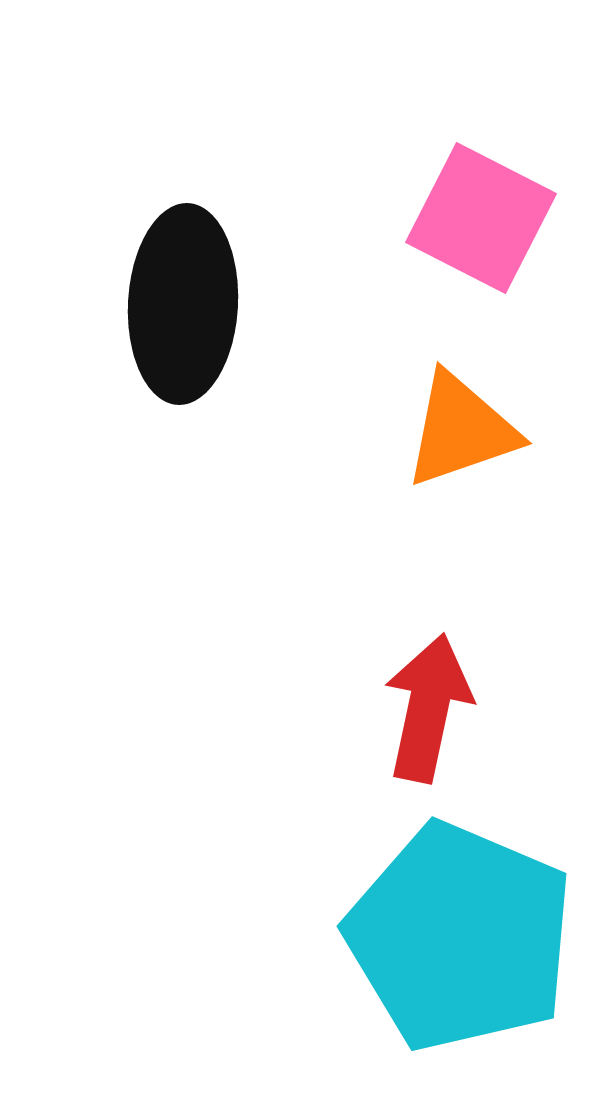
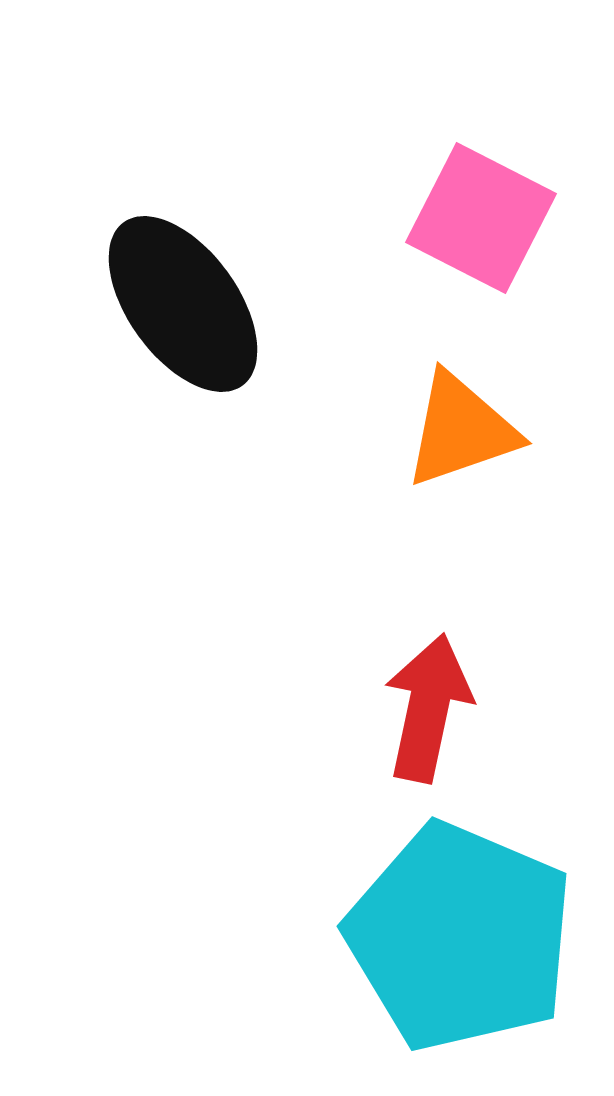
black ellipse: rotated 39 degrees counterclockwise
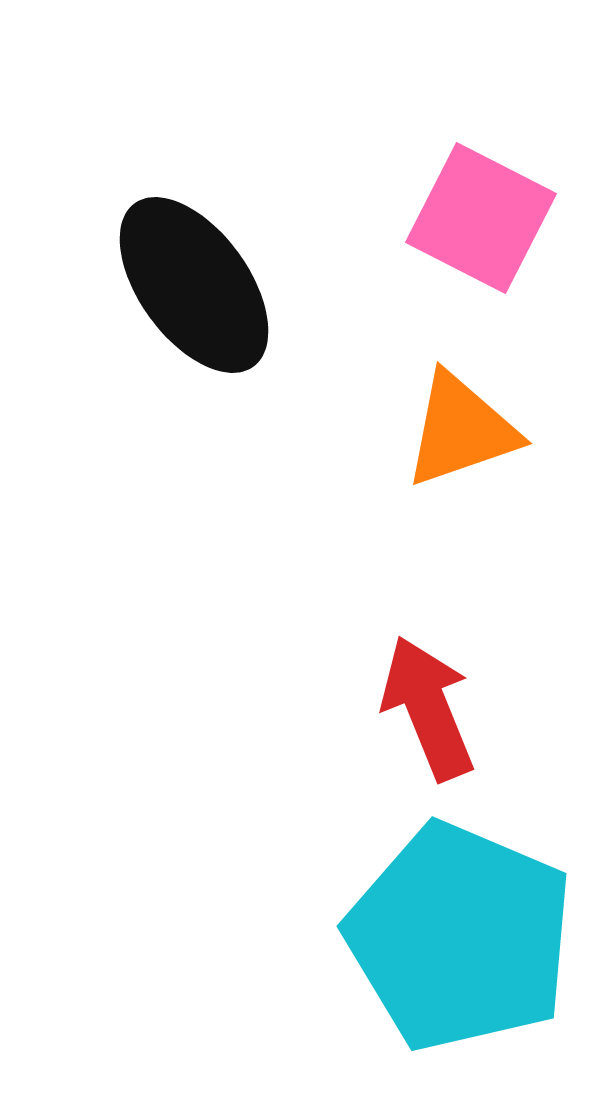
black ellipse: moved 11 px right, 19 px up
red arrow: rotated 34 degrees counterclockwise
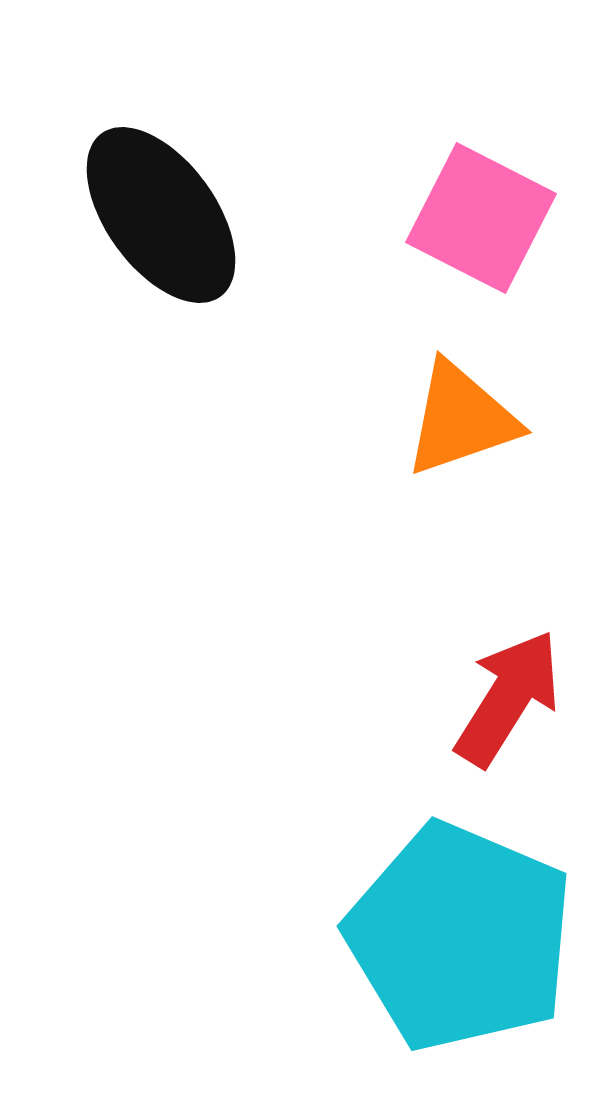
black ellipse: moved 33 px left, 70 px up
orange triangle: moved 11 px up
red arrow: moved 80 px right, 10 px up; rotated 54 degrees clockwise
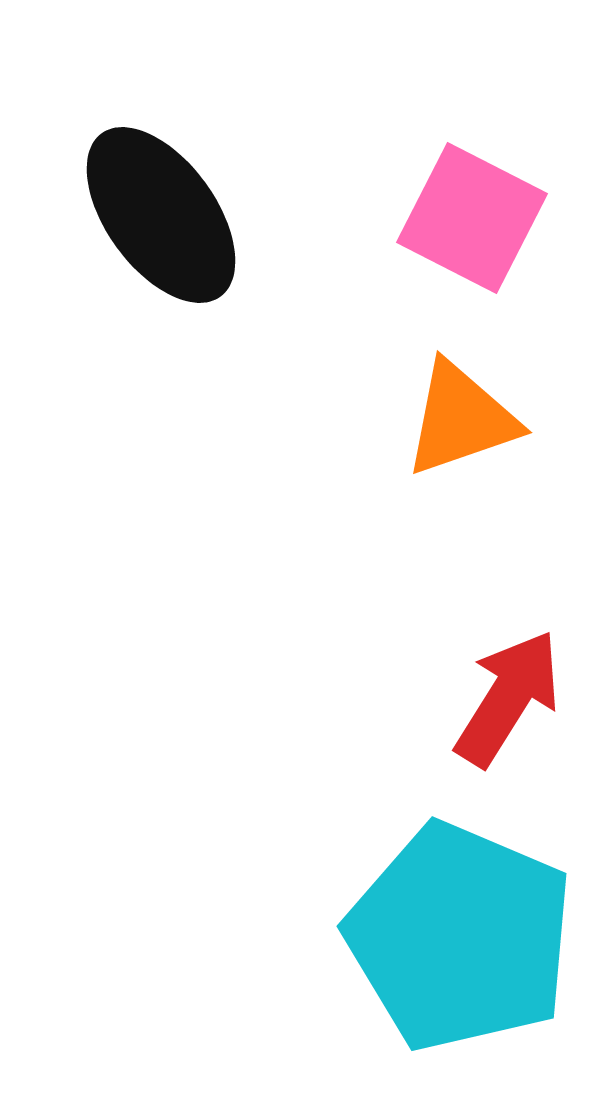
pink square: moved 9 px left
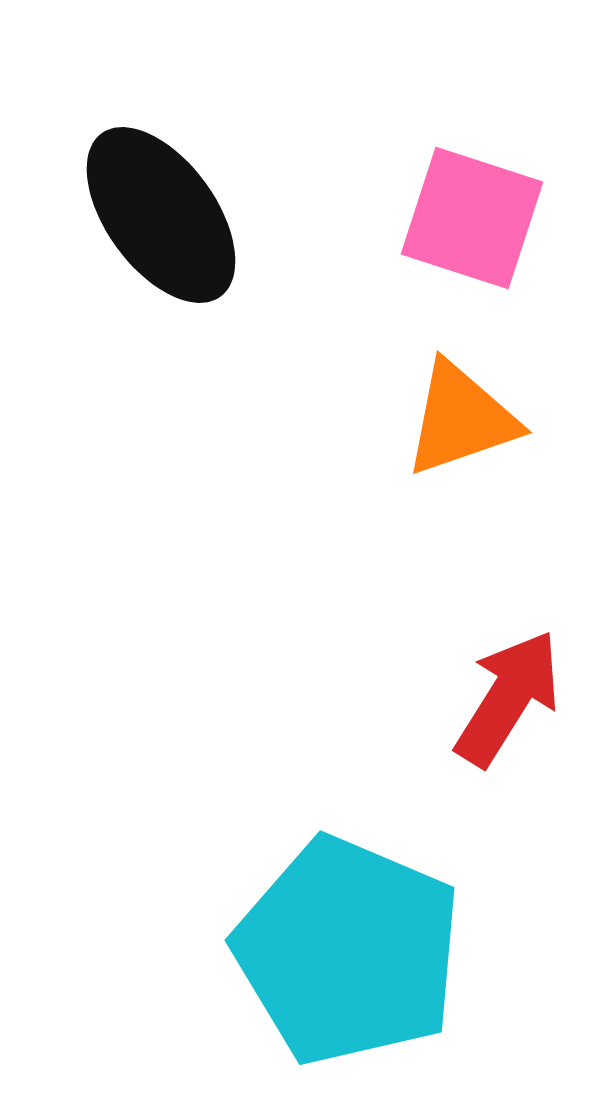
pink square: rotated 9 degrees counterclockwise
cyan pentagon: moved 112 px left, 14 px down
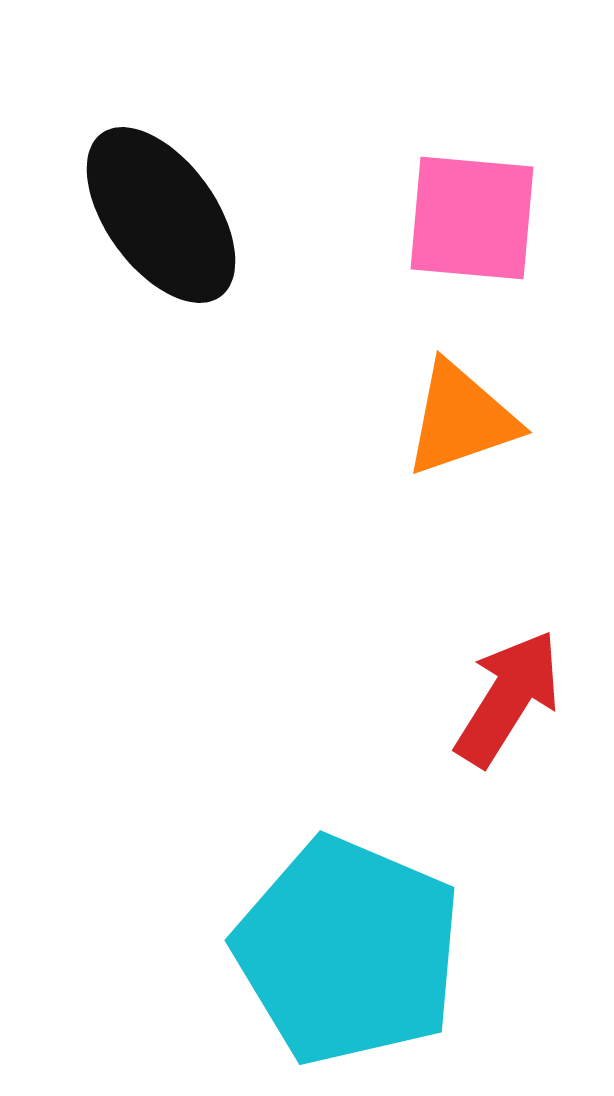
pink square: rotated 13 degrees counterclockwise
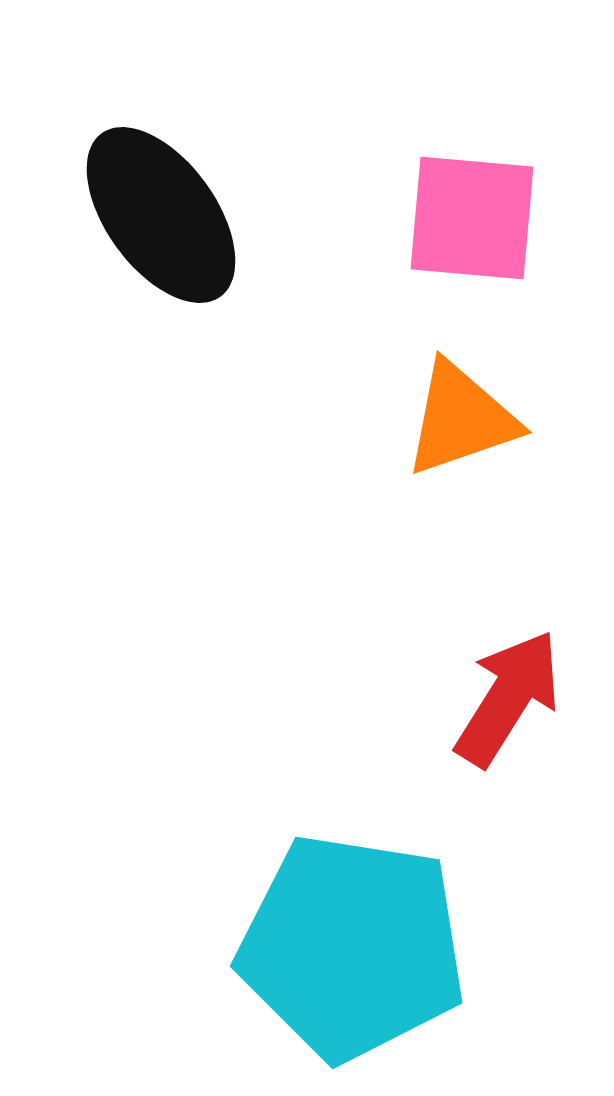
cyan pentagon: moved 4 px right, 4 px up; rotated 14 degrees counterclockwise
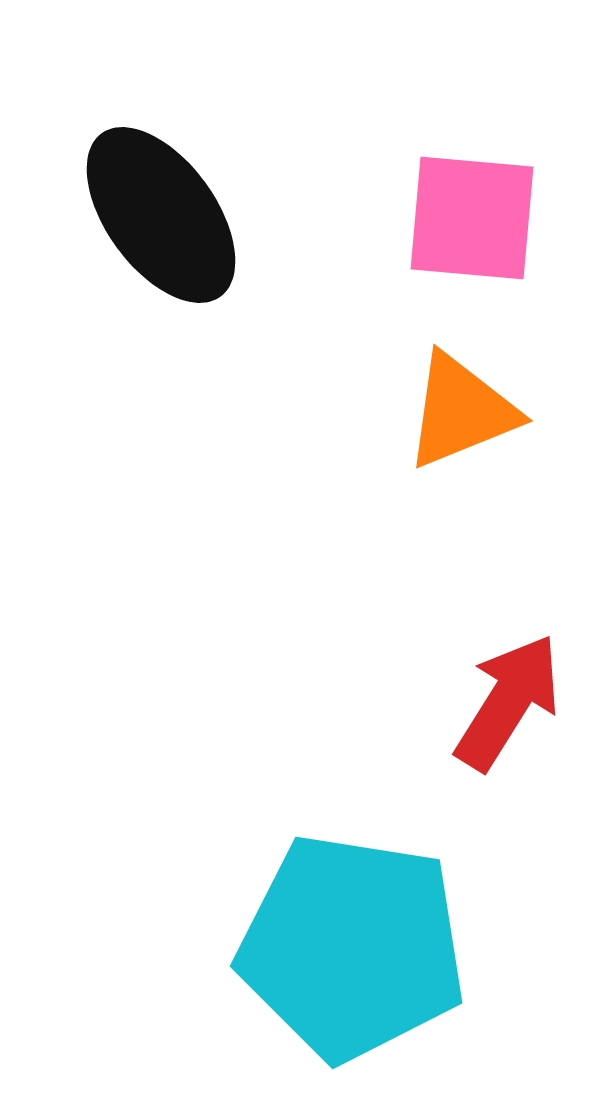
orange triangle: moved 8 px up; rotated 3 degrees counterclockwise
red arrow: moved 4 px down
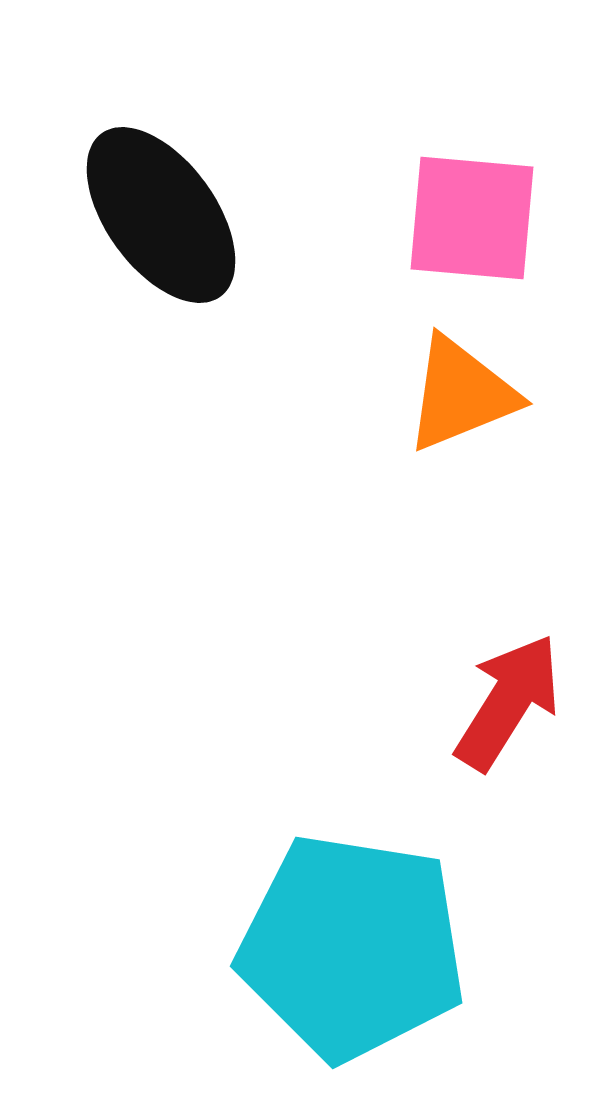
orange triangle: moved 17 px up
